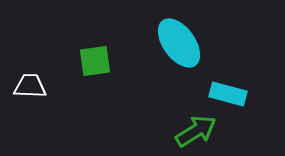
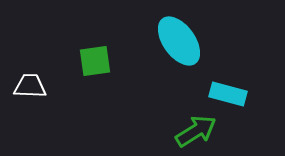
cyan ellipse: moved 2 px up
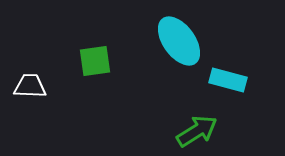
cyan rectangle: moved 14 px up
green arrow: moved 1 px right
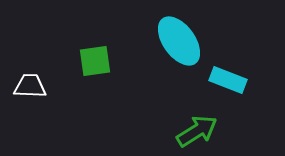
cyan rectangle: rotated 6 degrees clockwise
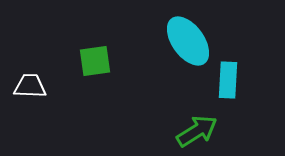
cyan ellipse: moved 9 px right
cyan rectangle: rotated 72 degrees clockwise
